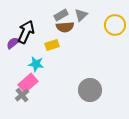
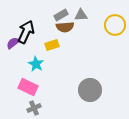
gray triangle: rotated 40 degrees clockwise
cyan star: rotated 21 degrees clockwise
pink rectangle: moved 4 px down; rotated 66 degrees clockwise
gray cross: moved 12 px right, 13 px down; rotated 16 degrees clockwise
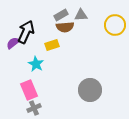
pink rectangle: moved 1 px right, 3 px down; rotated 42 degrees clockwise
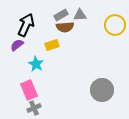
gray triangle: moved 1 px left
black arrow: moved 7 px up
purple semicircle: moved 4 px right, 2 px down
gray circle: moved 12 px right
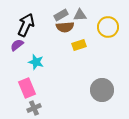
yellow circle: moved 7 px left, 2 px down
yellow rectangle: moved 27 px right
cyan star: moved 2 px up; rotated 14 degrees counterclockwise
pink rectangle: moved 2 px left, 2 px up
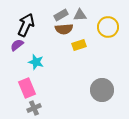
brown semicircle: moved 1 px left, 2 px down
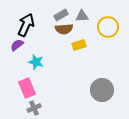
gray triangle: moved 2 px right, 1 px down
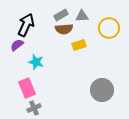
yellow circle: moved 1 px right, 1 px down
